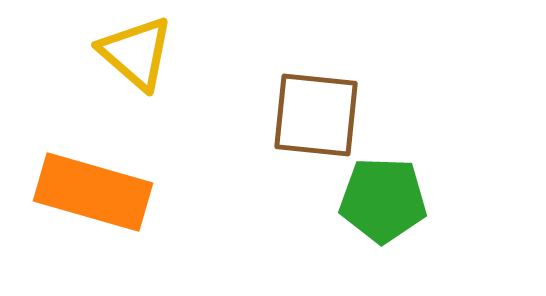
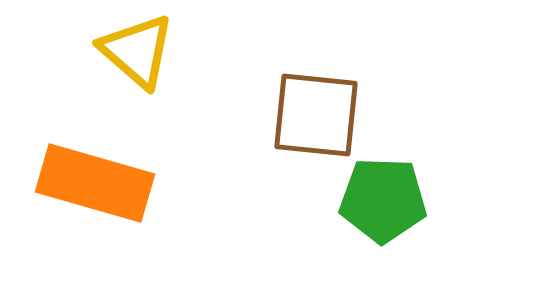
yellow triangle: moved 1 px right, 2 px up
orange rectangle: moved 2 px right, 9 px up
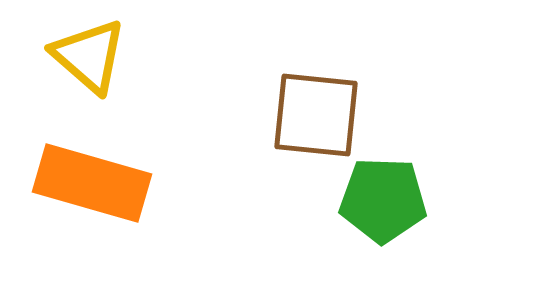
yellow triangle: moved 48 px left, 5 px down
orange rectangle: moved 3 px left
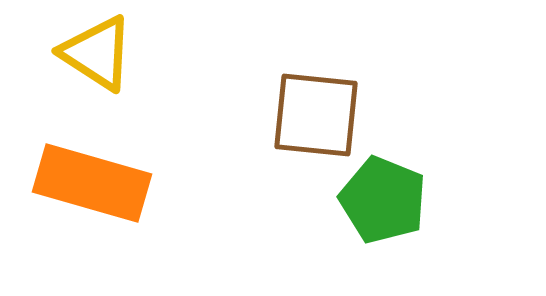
yellow triangle: moved 8 px right, 3 px up; rotated 8 degrees counterclockwise
green pentagon: rotated 20 degrees clockwise
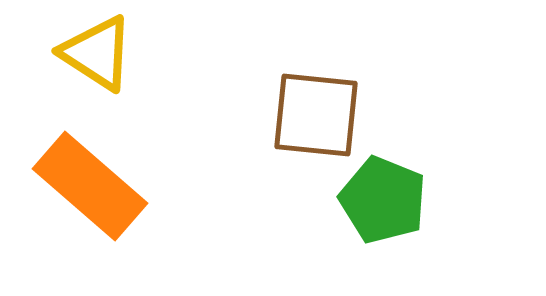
orange rectangle: moved 2 px left, 3 px down; rotated 25 degrees clockwise
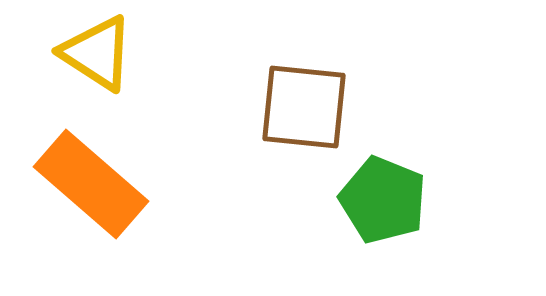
brown square: moved 12 px left, 8 px up
orange rectangle: moved 1 px right, 2 px up
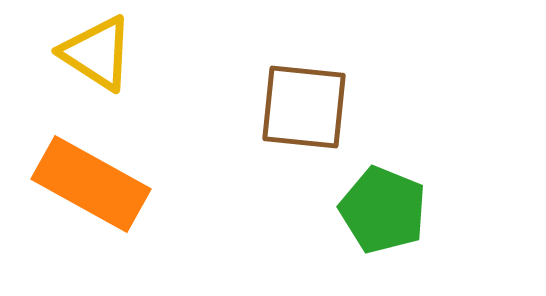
orange rectangle: rotated 12 degrees counterclockwise
green pentagon: moved 10 px down
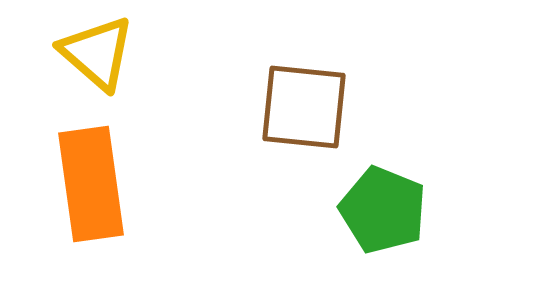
yellow triangle: rotated 8 degrees clockwise
orange rectangle: rotated 53 degrees clockwise
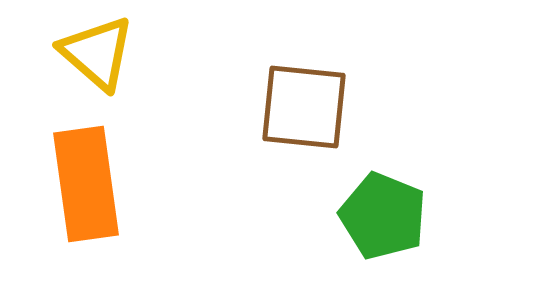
orange rectangle: moved 5 px left
green pentagon: moved 6 px down
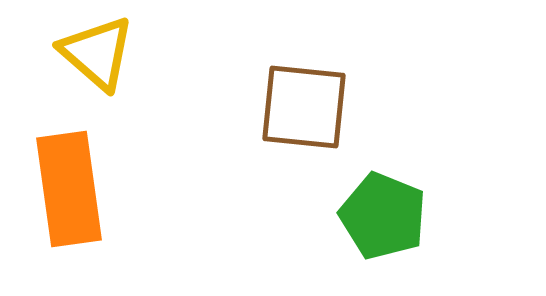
orange rectangle: moved 17 px left, 5 px down
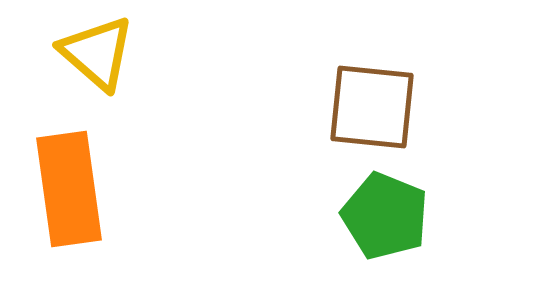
brown square: moved 68 px right
green pentagon: moved 2 px right
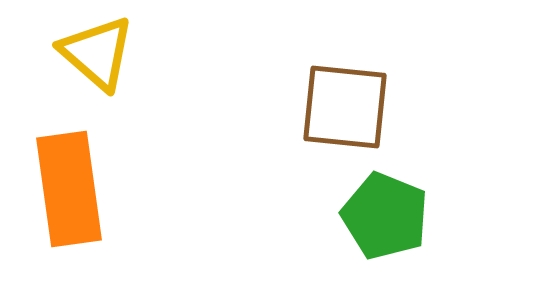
brown square: moved 27 px left
